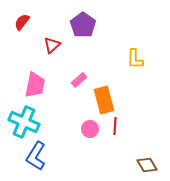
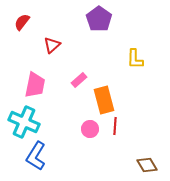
purple pentagon: moved 16 px right, 6 px up
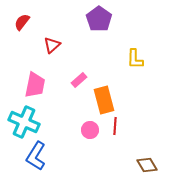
pink circle: moved 1 px down
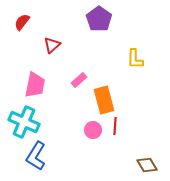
pink circle: moved 3 px right
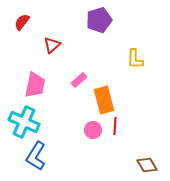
purple pentagon: moved 1 px down; rotated 20 degrees clockwise
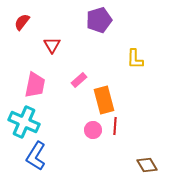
red triangle: rotated 18 degrees counterclockwise
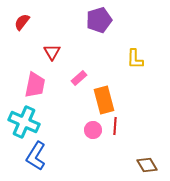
red triangle: moved 7 px down
pink rectangle: moved 2 px up
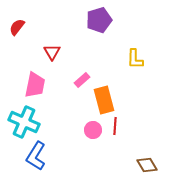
red semicircle: moved 5 px left, 5 px down
pink rectangle: moved 3 px right, 2 px down
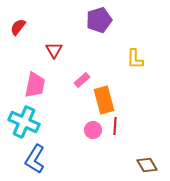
red semicircle: moved 1 px right
red triangle: moved 2 px right, 2 px up
blue L-shape: moved 1 px left, 3 px down
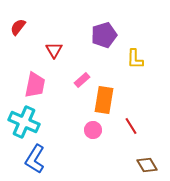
purple pentagon: moved 5 px right, 15 px down
orange rectangle: rotated 24 degrees clockwise
red line: moved 16 px right; rotated 36 degrees counterclockwise
